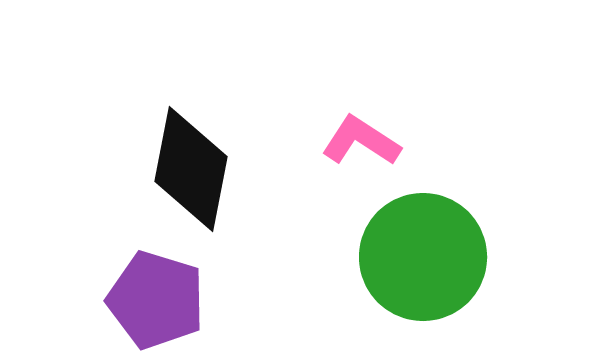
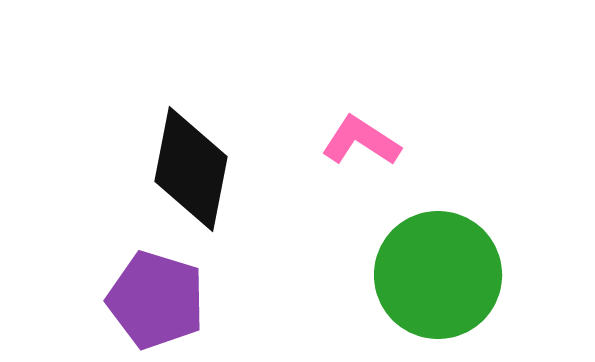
green circle: moved 15 px right, 18 px down
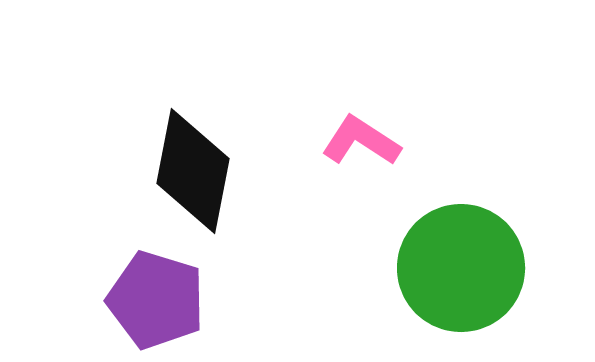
black diamond: moved 2 px right, 2 px down
green circle: moved 23 px right, 7 px up
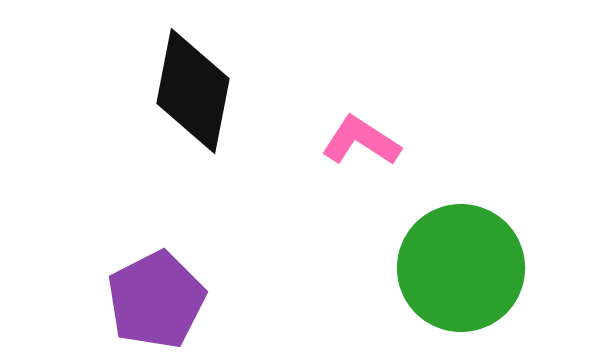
black diamond: moved 80 px up
purple pentagon: rotated 28 degrees clockwise
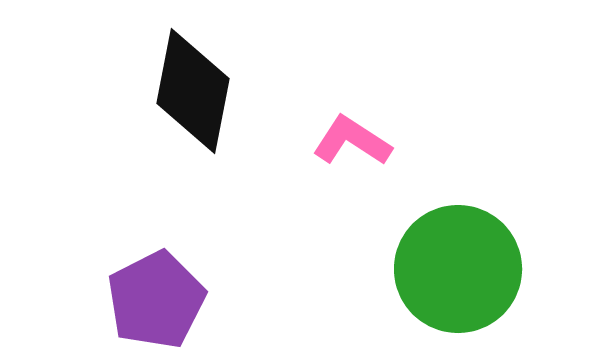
pink L-shape: moved 9 px left
green circle: moved 3 px left, 1 px down
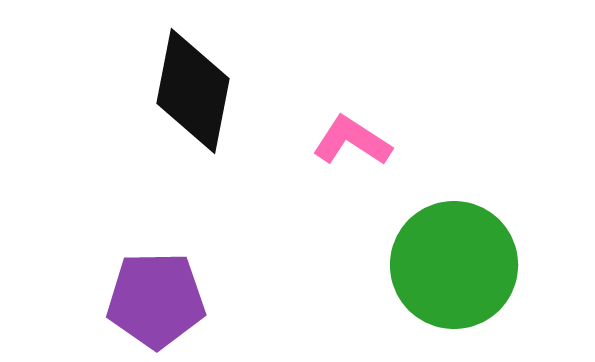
green circle: moved 4 px left, 4 px up
purple pentagon: rotated 26 degrees clockwise
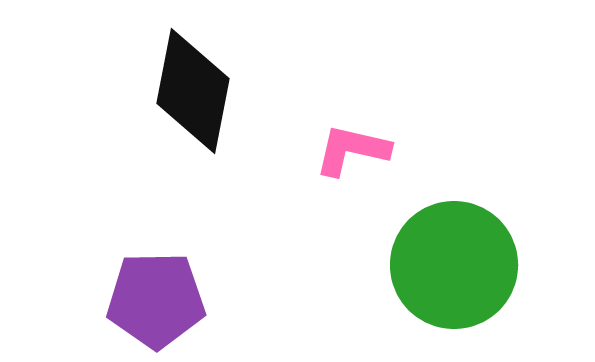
pink L-shape: moved 9 px down; rotated 20 degrees counterclockwise
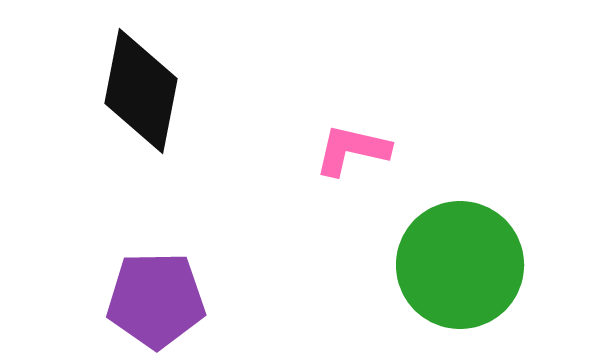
black diamond: moved 52 px left
green circle: moved 6 px right
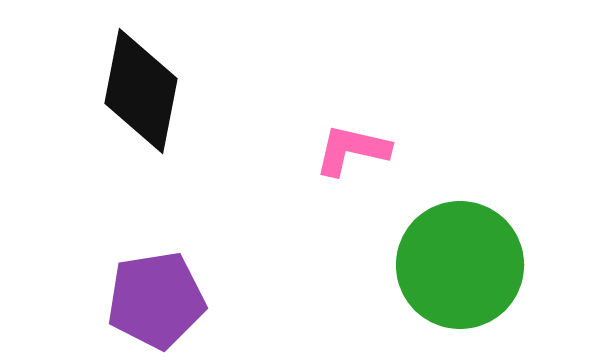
purple pentagon: rotated 8 degrees counterclockwise
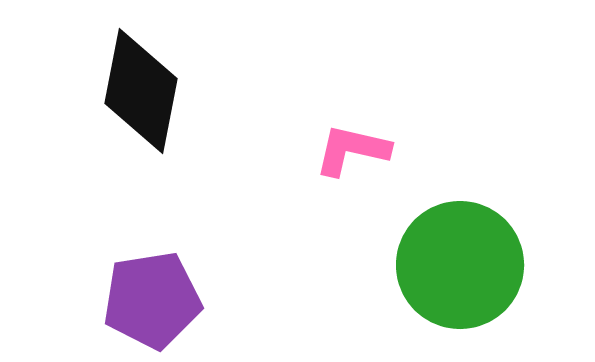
purple pentagon: moved 4 px left
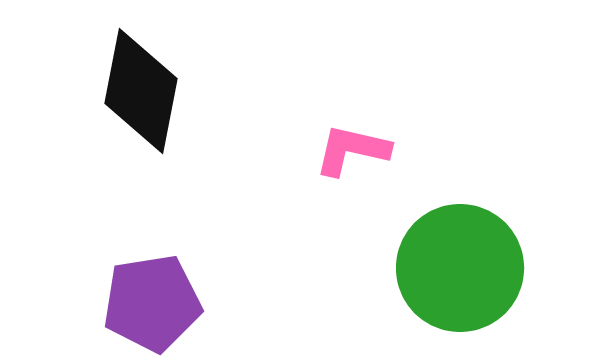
green circle: moved 3 px down
purple pentagon: moved 3 px down
